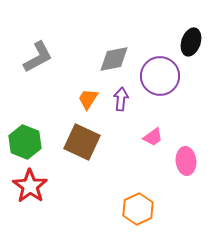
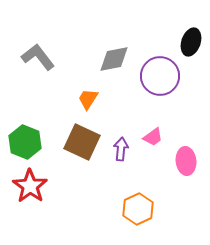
gray L-shape: rotated 100 degrees counterclockwise
purple arrow: moved 50 px down
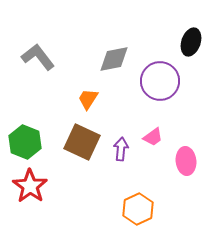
purple circle: moved 5 px down
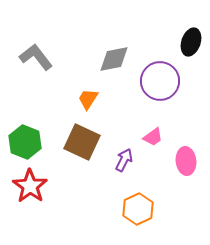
gray L-shape: moved 2 px left
purple arrow: moved 3 px right, 11 px down; rotated 20 degrees clockwise
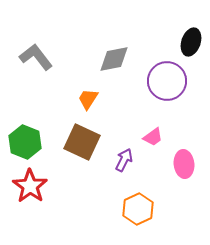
purple circle: moved 7 px right
pink ellipse: moved 2 px left, 3 px down
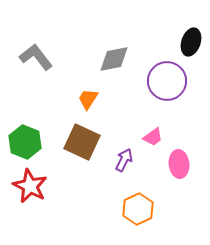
pink ellipse: moved 5 px left
red star: rotated 8 degrees counterclockwise
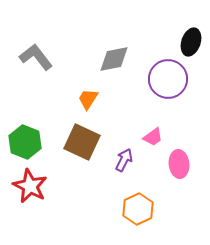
purple circle: moved 1 px right, 2 px up
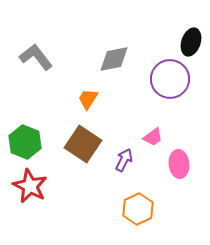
purple circle: moved 2 px right
brown square: moved 1 px right, 2 px down; rotated 9 degrees clockwise
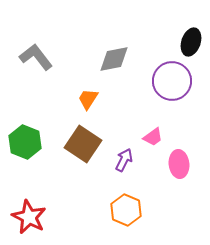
purple circle: moved 2 px right, 2 px down
red star: moved 1 px left, 31 px down
orange hexagon: moved 12 px left, 1 px down; rotated 12 degrees counterclockwise
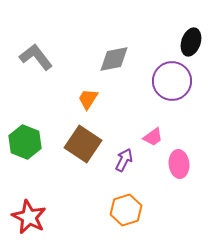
orange hexagon: rotated 20 degrees clockwise
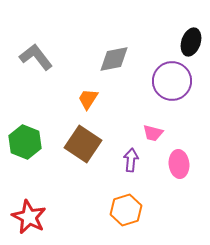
pink trapezoid: moved 4 px up; rotated 50 degrees clockwise
purple arrow: moved 7 px right; rotated 20 degrees counterclockwise
